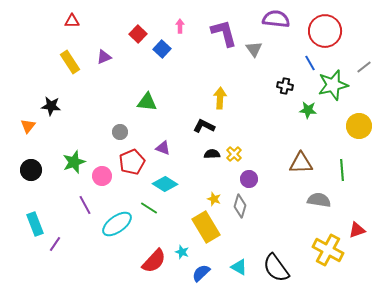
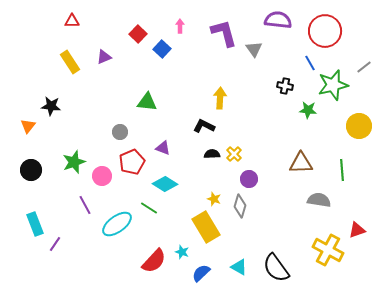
purple semicircle at (276, 19): moved 2 px right, 1 px down
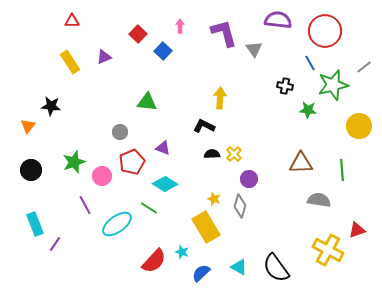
blue square at (162, 49): moved 1 px right, 2 px down
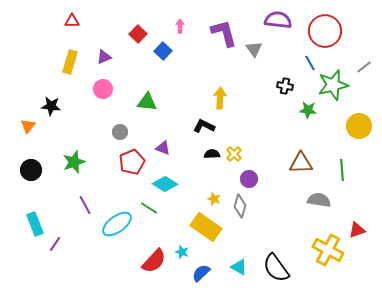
yellow rectangle at (70, 62): rotated 50 degrees clockwise
pink circle at (102, 176): moved 1 px right, 87 px up
yellow rectangle at (206, 227): rotated 24 degrees counterclockwise
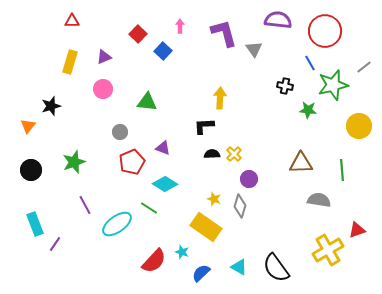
black star at (51, 106): rotated 24 degrees counterclockwise
black L-shape at (204, 126): rotated 30 degrees counterclockwise
yellow cross at (328, 250): rotated 32 degrees clockwise
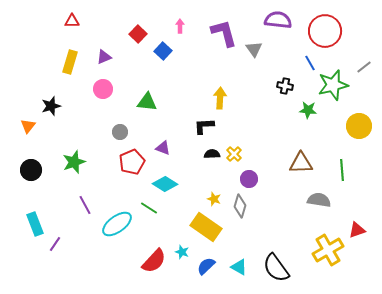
blue semicircle at (201, 273): moved 5 px right, 7 px up
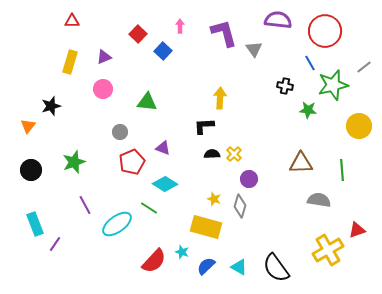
yellow rectangle at (206, 227): rotated 20 degrees counterclockwise
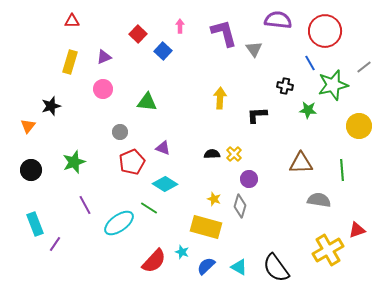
black L-shape at (204, 126): moved 53 px right, 11 px up
cyan ellipse at (117, 224): moved 2 px right, 1 px up
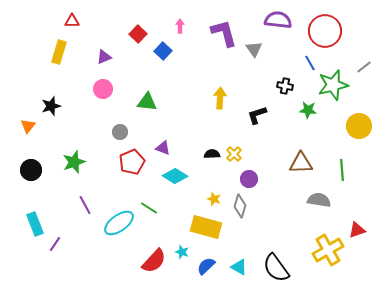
yellow rectangle at (70, 62): moved 11 px left, 10 px up
black L-shape at (257, 115): rotated 15 degrees counterclockwise
cyan diamond at (165, 184): moved 10 px right, 8 px up
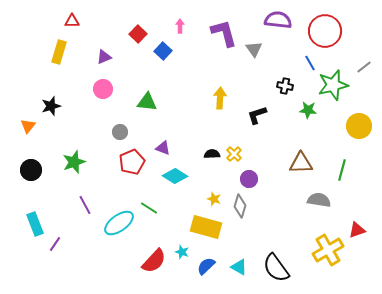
green line at (342, 170): rotated 20 degrees clockwise
